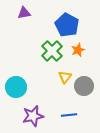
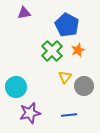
purple star: moved 3 px left, 3 px up
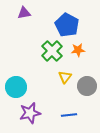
orange star: rotated 16 degrees clockwise
gray circle: moved 3 px right
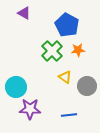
purple triangle: rotated 40 degrees clockwise
yellow triangle: rotated 32 degrees counterclockwise
purple star: moved 4 px up; rotated 15 degrees clockwise
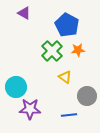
gray circle: moved 10 px down
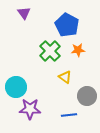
purple triangle: rotated 24 degrees clockwise
green cross: moved 2 px left
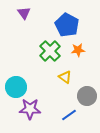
blue line: rotated 28 degrees counterclockwise
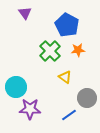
purple triangle: moved 1 px right
gray circle: moved 2 px down
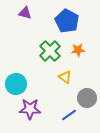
purple triangle: rotated 40 degrees counterclockwise
blue pentagon: moved 4 px up
cyan circle: moved 3 px up
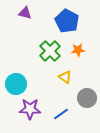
blue line: moved 8 px left, 1 px up
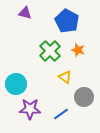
orange star: rotated 24 degrees clockwise
gray circle: moved 3 px left, 1 px up
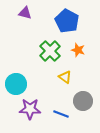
gray circle: moved 1 px left, 4 px down
blue line: rotated 56 degrees clockwise
